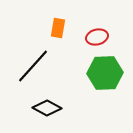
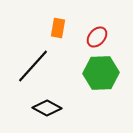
red ellipse: rotated 35 degrees counterclockwise
green hexagon: moved 4 px left
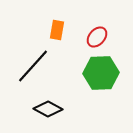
orange rectangle: moved 1 px left, 2 px down
black diamond: moved 1 px right, 1 px down
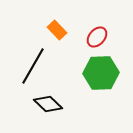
orange rectangle: rotated 54 degrees counterclockwise
black line: rotated 12 degrees counterclockwise
black diamond: moved 5 px up; rotated 16 degrees clockwise
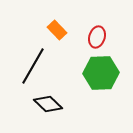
red ellipse: rotated 25 degrees counterclockwise
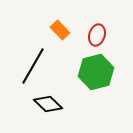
orange rectangle: moved 3 px right
red ellipse: moved 2 px up
green hexagon: moved 5 px left, 1 px up; rotated 12 degrees counterclockwise
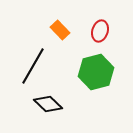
red ellipse: moved 3 px right, 4 px up
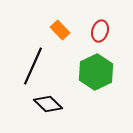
black line: rotated 6 degrees counterclockwise
green hexagon: rotated 12 degrees counterclockwise
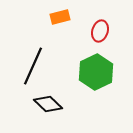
orange rectangle: moved 13 px up; rotated 60 degrees counterclockwise
